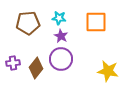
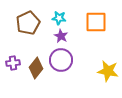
brown pentagon: rotated 20 degrees counterclockwise
purple circle: moved 1 px down
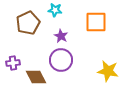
cyan star: moved 4 px left, 8 px up
brown diamond: moved 9 px down; rotated 65 degrees counterclockwise
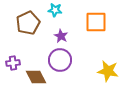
purple circle: moved 1 px left
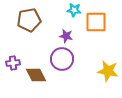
cyan star: moved 19 px right
brown pentagon: moved 1 px right, 3 px up; rotated 15 degrees clockwise
purple star: moved 5 px right; rotated 16 degrees counterclockwise
purple circle: moved 2 px right, 1 px up
brown diamond: moved 2 px up
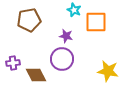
cyan star: rotated 16 degrees clockwise
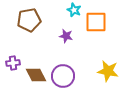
purple circle: moved 1 px right, 17 px down
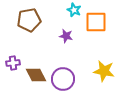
yellow star: moved 4 px left
purple circle: moved 3 px down
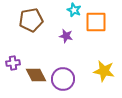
brown pentagon: moved 2 px right
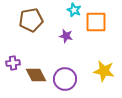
purple circle: moved 2 px right
